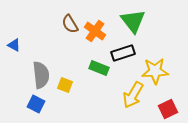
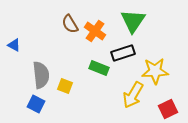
green triangle: rotated 12 degrees clockwise
yellow square: moved 1 px down
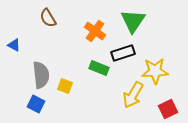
brown semicircle: moved 22 px left, 6 px up
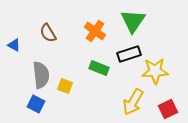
brown semicircle: moved 15 px down
black rectangle: moved 6 px right, 1 px down
yellow arrow: moved 7 px down
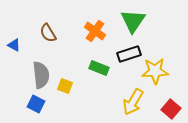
red square: moved 3 px right; rotated 24 degrees counterclockwise
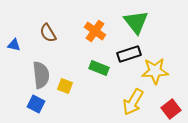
green triangle: moved 3 px right, 1 px down; rotated 12 degrees counterclockwise
blue triangle: rotated 16 degrees counterclockwise
red square: rotated 12 degrees clockwise
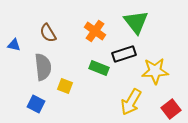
black rectangle: moved 5 px left
gray semicircle: moved 2 px right, 8 px up
yellow arrow: moved 2 px left
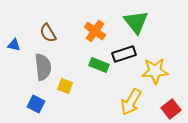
green rectangle: moved 3 px up
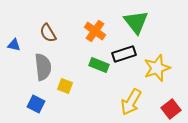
yellow star: moved 2 px right, 3 px up; rotated 16 degrees counterclockwise
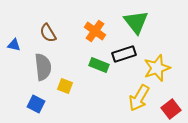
yellow arrow: moved 8 px right, 4 px up
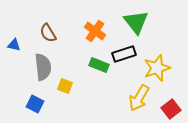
blue square: moved 1 px left
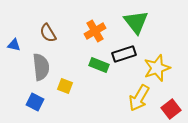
orange cross: rotated 25 degrees clockwise
gray semicircle: moved 2 px left
blue square: moved 2 px up
